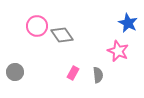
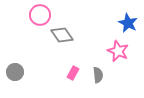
pink circle: moved 3 px right, 11 px up
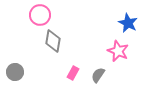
gray diamond: moved 9 px left, 6 px down; rotated 45 degrees clockwise
gray semicircle: rotated 140 degrees counterclockwise
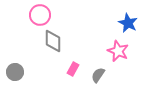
gray diamond: rotated 10 degrees counterclockwise
pink rectangle: moved 4 px up
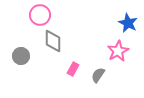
pink star: rotated 20 degrees clockwise
gray circle: moved 6 px right, 16 px up
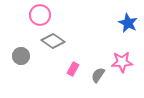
gray diamond: rotated 55 degrees counterclockwise
pink star: moved 4 px right, 11 px down; rotated 25 degrees clockwise
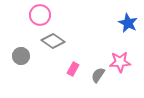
pink star: moved 2 px left
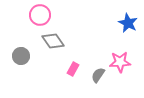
gray diamond: rotated 20 degrees clockwise
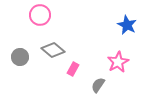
blue star: moved 1 px left, 2 px down
gray diamond: moved 9 px down; rotated 15 degrees counterclockwise
gray circle: moved 1 px left, 1 px down
pink star: moved 2 px left; rotated 25 degrees counterclockwise
gray semicircle: moved 10 px down
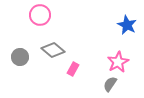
gray semicircle: moved 12 px right, 1 px up
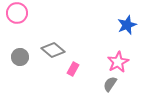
pink circle: moved 23 px left, 2 px up
blue star: rotated 24 degrees clockwise
